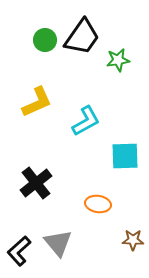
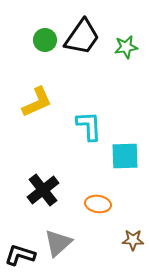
green star: moved 8 px right, 13 px up
cyan L-shape: moved 3 px right, 5 px down; rotated 64 degrees counterclockwise
black cross: moved 7 px right, 7 px down
gray triangle: rotated 28 degrees clockwise
black L-shape: moved 1 px right, 4 px down; rotated 60 degrees clockwise
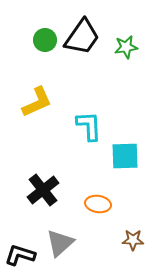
gray triangle: moved 2 px right
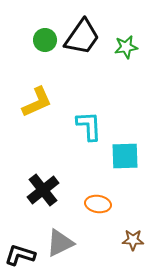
gray triangle: rotated 16 degrees clockwise
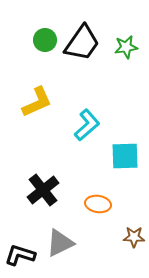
black trapezoid: moved 6 px down
cyan L-shape: moved 2 px left, 1 px up; rotated 52 degrees clockwise
brown star: moved 1 px right, 3 px up
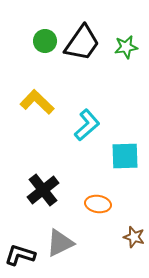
green circle: moved 1 px down
yellow L-shape: rotated 112 degrees counterclockwise
brown star: rotated 15 degrees clockwise
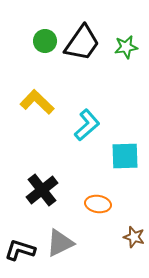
black cross: moved 1 px left
black L-shape: moved 5 px up
